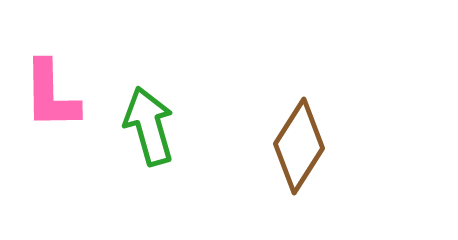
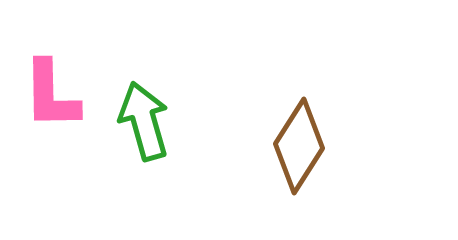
green arrow: moved 5 px left, 5 px up
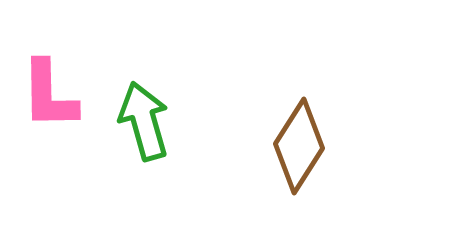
pink L-shape: moved 2 px left
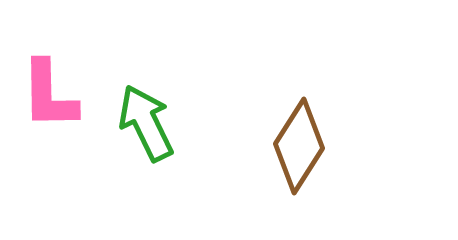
green arrow: moved 2 px right, 2 px down; rotated 10 degrees counterclockwise
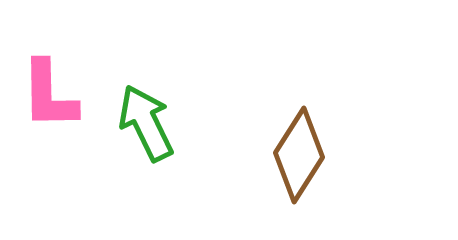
brown diamond: moved 9 px down
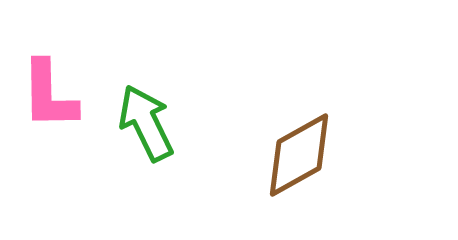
brown diamond: rotated 28 degrees clockwise
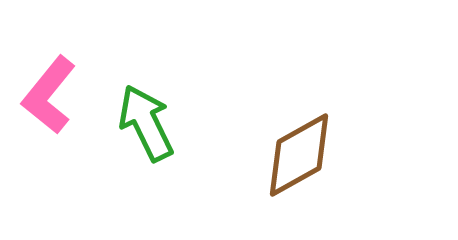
pink L-shape: rotated 40 degrees clockwise
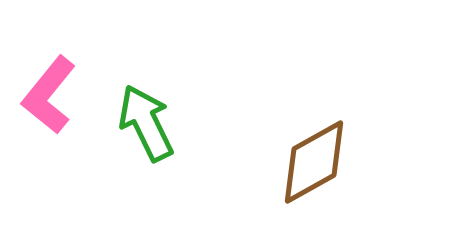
brown diamond: moved 15 px right, 7 px down
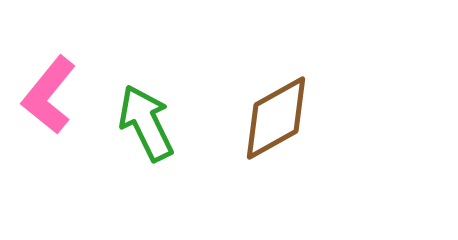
brown diamond: moved 38 px left, 44 px up
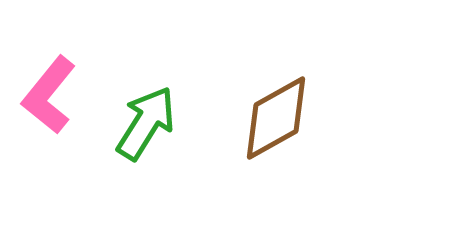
green arrow: rotated 58 degrees clockwise
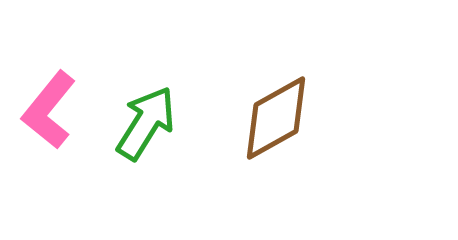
pink L-shape: moved 15 px down
